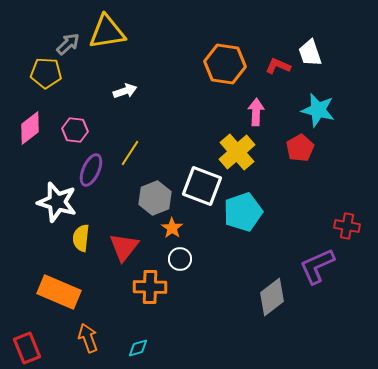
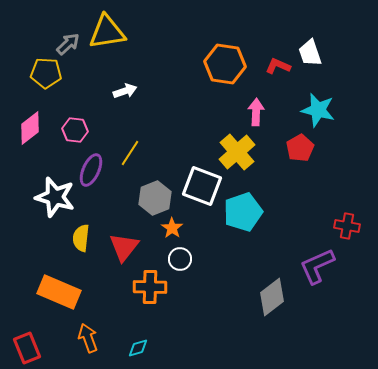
white star: moved 2 px left, 5 px up
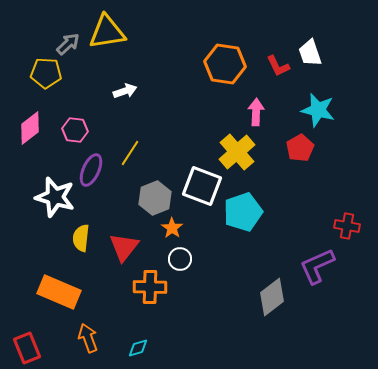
red L-shape: rotated 140 degrees counterclockwise
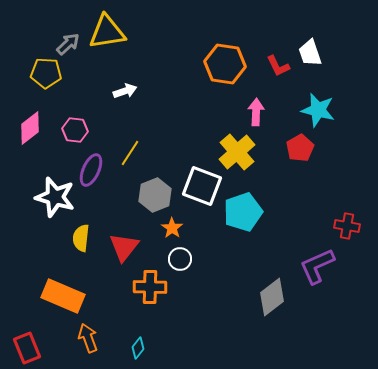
gray hexagon: moved 3 px up
orange rectangle: moved 4 px right, 4 px down
cyan diamond: rotated 35 degrees counterclockwise
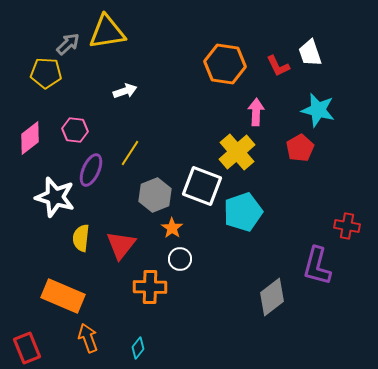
pink diamond: moved 10 px down
red triangle: moved 3 px left, 2 px up
purple L-shape: rotated 51 degrees counterclockwise
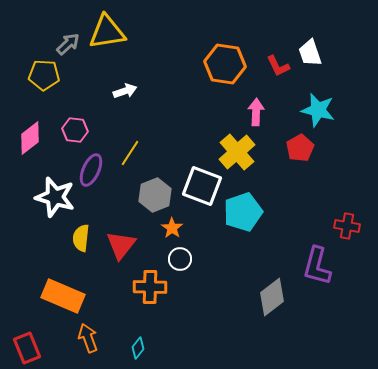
yellow pentagon: moved 2 px left, 2 px down
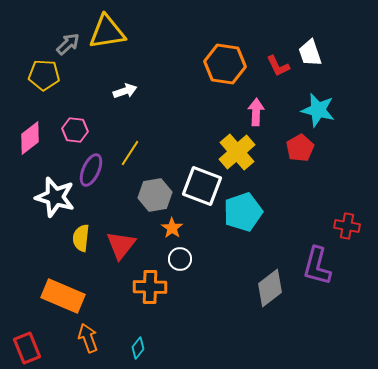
gray hexagon: rotated 12 degrees clockwise
gray diamond: moved 2 px left, 9 px up
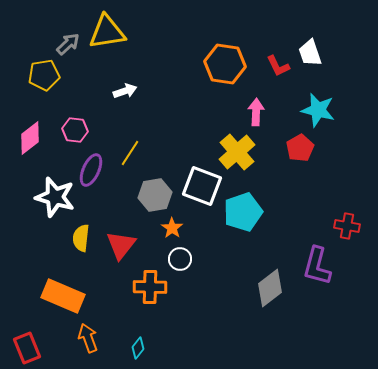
yellow pentagon: rotated 12 degrees counterclockwise
